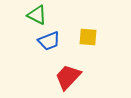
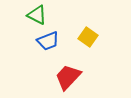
yellow square: rotated 30 degrees clockwise
blue trapezoid: moved 1 px left
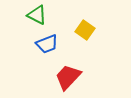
yellow square: moved 3 px left, 7 px up
blue trapezoid: moved 1 px left, 3 px down
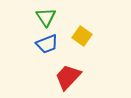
green triangle: moved 9 px right, 2 px down; rotated 30 degrees clockwise
yellow square: moved 3 px left, 6 px down
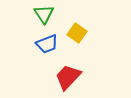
green triangle: moved 2 px left, 3 px up
yellow square: moved 5 px left, 3 px up
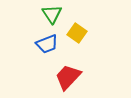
green triangle: moved 8 px right
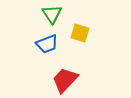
yellow square: moved 3 px right; rotated 18 degrees counterclockwise
red trapezoid: moved 3 px left, 3 px down
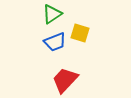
green triangle: rotated 30 degrees clockwise
blue trapezoid: moved 8 px right, 2 px up
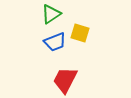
green triangle: moved 1 px left
red trapezoid: rotated 16 degrees counterclockwise
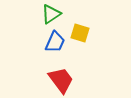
blue trapezoid: rotated 45 degrees counterclockwise
red trapezoid: moved 4 px left; rotated 116 degrees clockwise
